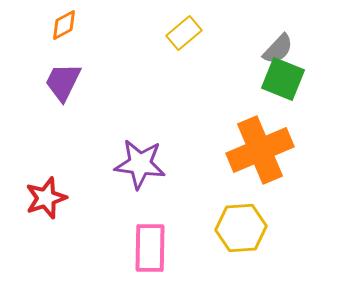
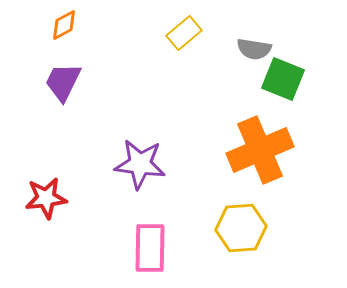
gray semicircle: moved 24 px left; rotated 56 degrees clockwise
red star: rotated 12 degrees clockwise
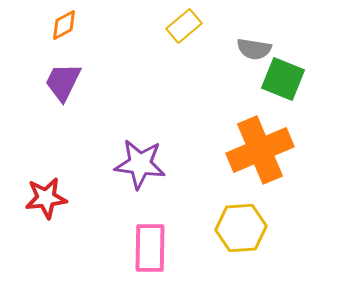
yellow rectangle: moved 7 px up
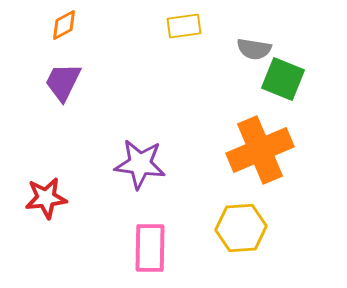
yellow rectangle: rotated 32 degrees clockwise
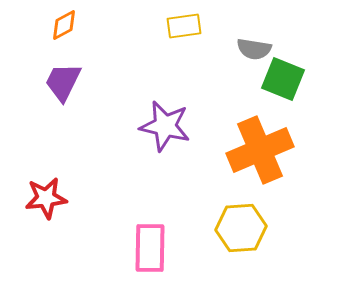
purple star: moved 25 px right, 38 px up; rotated 6 degrees clockwise
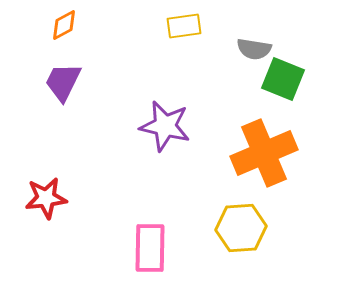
orange cross: moved 4 px right, 3 px down
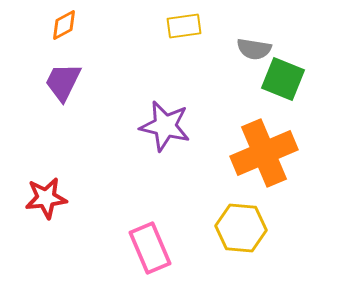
yellow hexagon: rotated 9 degrees clockwise
pink rectangle: rotated 24 degrees counterclockwise
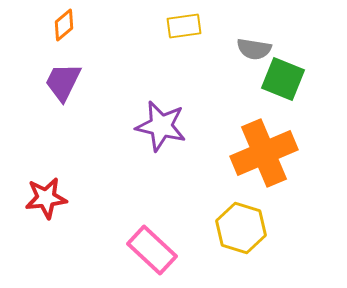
orange diamond: rotated 12 degrees counterclockwise
purple star: moved 4 px left
yellow hexagon: rotated 12 degrees clockwise
pink rectangle: moved 2 px right, 2 px down; rotated 24 degrees counterclockwise
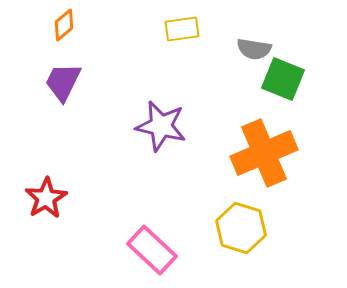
yellow rectangle: moved 2 px left, 3 px down
red star: rotated 24 degrees counterclockwise
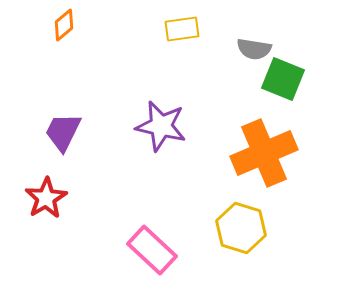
purple trapezoid: moved 50 px down
